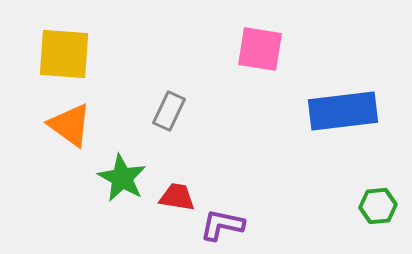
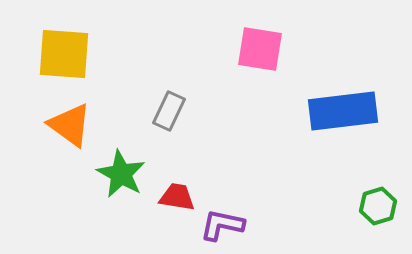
green star: moved 1 px left, 4 px up
green hexagon: rotated 12 degrees counterclockwise
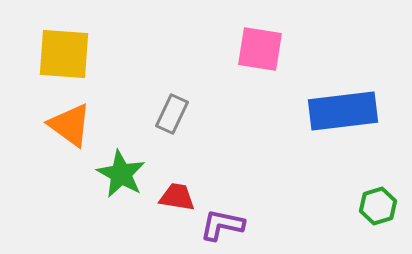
gray rectangle: moved 3 px right, 3 px down
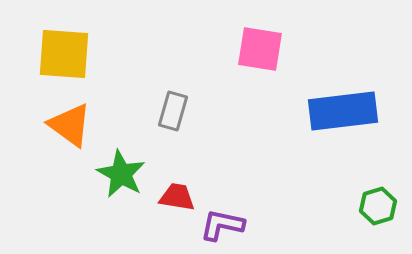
gray rectangle: moved 1 px right, 3 px up; rotated 9 degrees counterclockwise
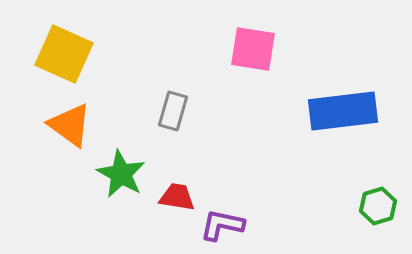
pink square: moved 7 px left
yellow square: rotated 20 degrees clockwise
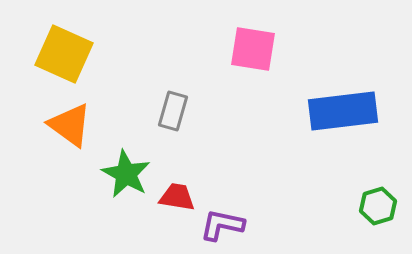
green star: moved 5 px right
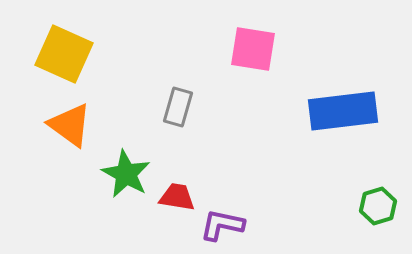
gray rectangle: moved 5 px right, 4 px up
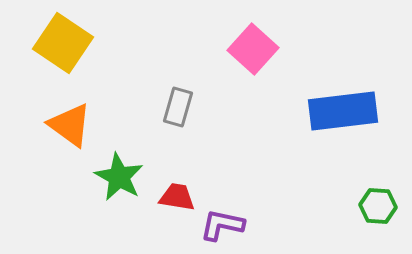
pink square: rotated 33 degrees clockwise
yellow square: moved 1 px left, 11 px up; rotated 10 degrees clockwise
green star: moved 7 px left, 3 px down
green hexagon: rotated 21 degrees clockwise
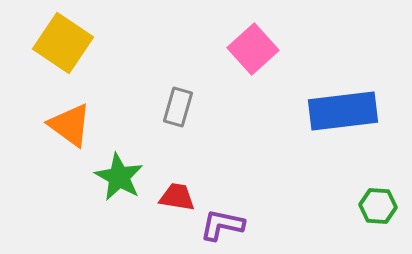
pink square: rotated 6 degrees clockwise
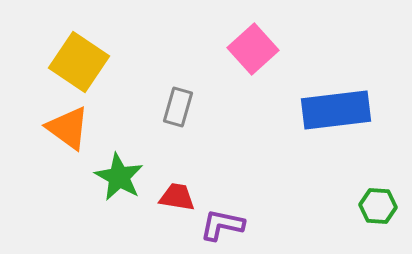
yellow square: moved 16 px right, 19 px down
blue rectangle: moved 7 px left, 1 px up
orange triangle: moved 2 px left, 3 px down
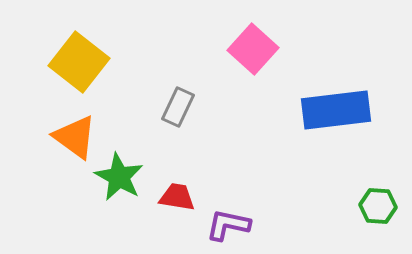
pink square: rotated 6 degrees counterclockwise
yellow square: rotated 4 degrees clockwise
gray rectangle: rotated 9 degrees clockwise
orange triangle: moved 7 px right, 9 px down
purple L-shape: moved 6 px right
